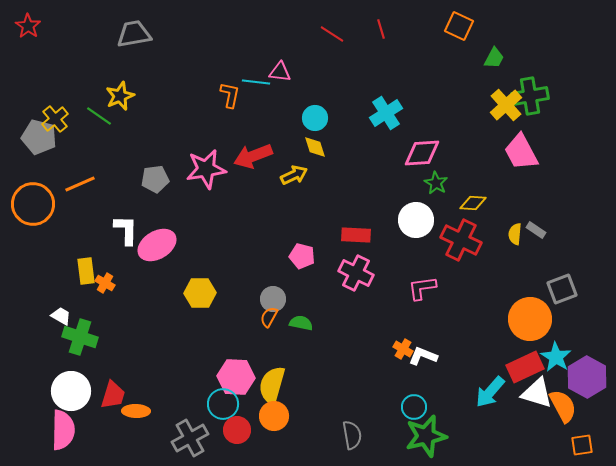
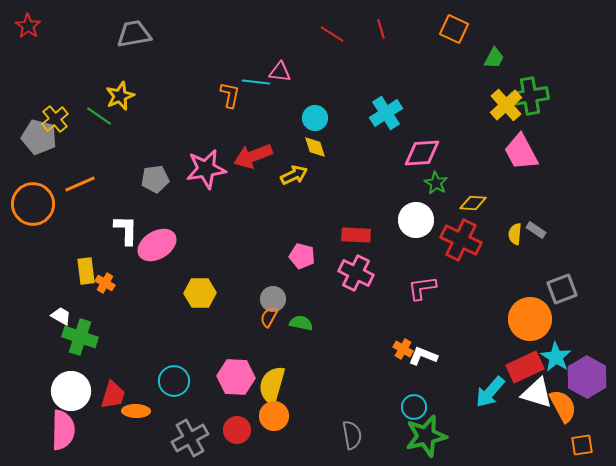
orange square at (459, 26): moved 5 px left, 3 px down
cyan circle at (223, 404): moved 49 px left, 23 px up
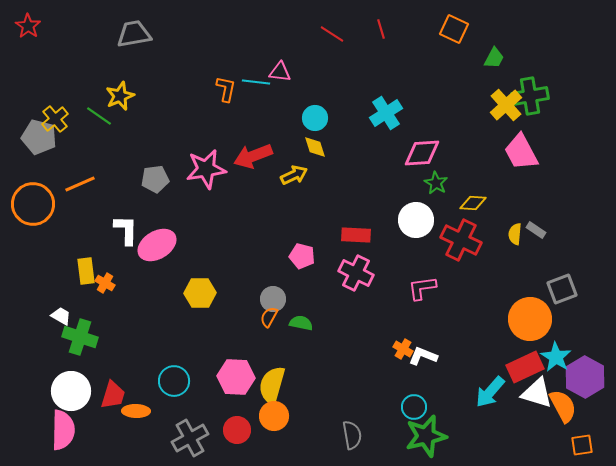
orange L-shape at (230, 95): moved 4 px left, 6 px up
purple hexagon at (587, 377): moved 2 px left
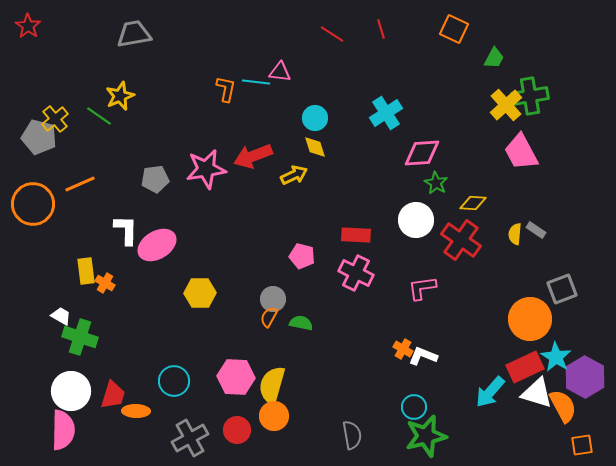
red cross at (461, 240): rotated 9 degrees clockwise
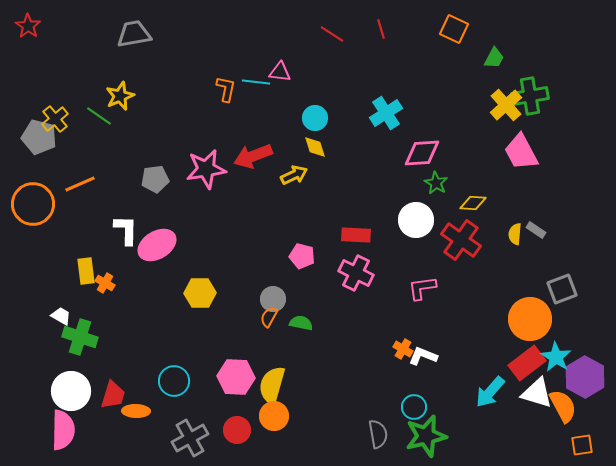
red rectangle at (525, 367): moved 2 px right, 4 px up; rotated 12 degrees counterclockwise
gray semicircle at (352, 435): moved 26 px right, 1 px up
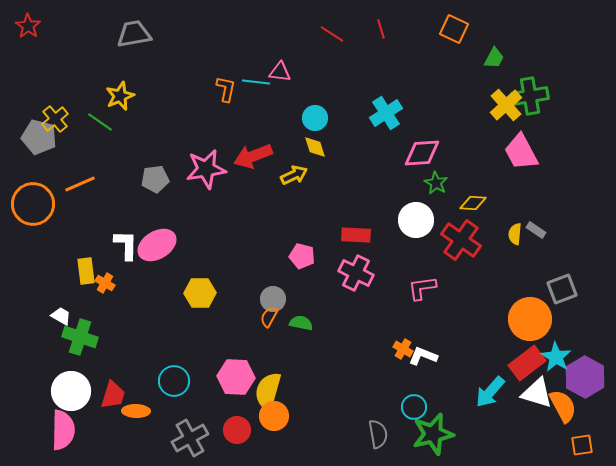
green line at (99, 116): moved 1 px right, 6 px down
white L-shape at (126, 230): moved 15 px down
yellow semicircle at (272, 385): moved 4 px left, 6 px down
green star at (426, 436): moved 7 px right, 2 px up
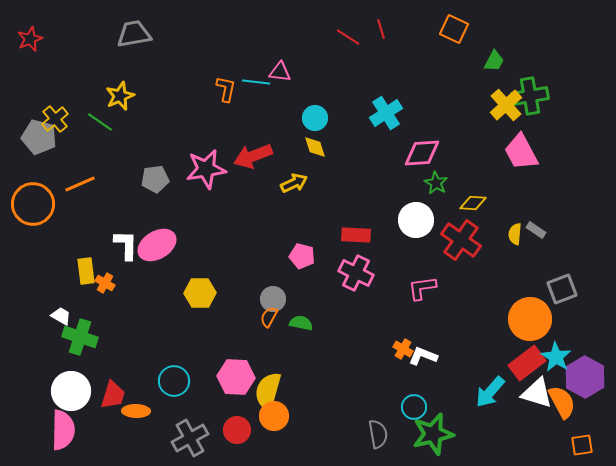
red star at (28, 26): moved 2 px right, 13 px down; rotated 15 degrees clockwise
red line at (332, 34): moved 16 px right, 3 px down
green trapezoid at (494, 58): moved 3 px down
yellow arrow at (294, 175): moved 8 px down
orange semicircle at (563, 406): moved 1 px left, 4 px up
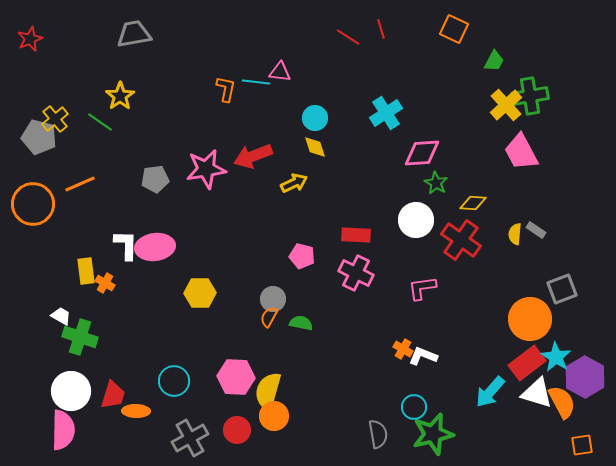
yellow star at (120, 96): rotated 12 degrees counterclockwise
pink ellipse at (157, 245): moved 2 px left, 2 px down; rotated 24 degrees clockwise
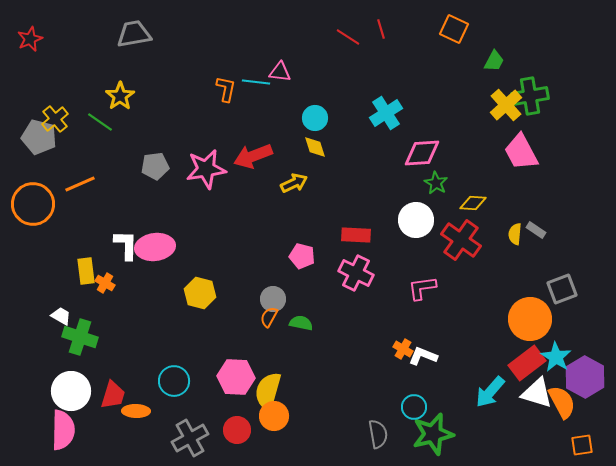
gray pentagon at (155, 179): moved 13 px up
yellow hexagon at (200, 293): rotated 16 degrees clockwise
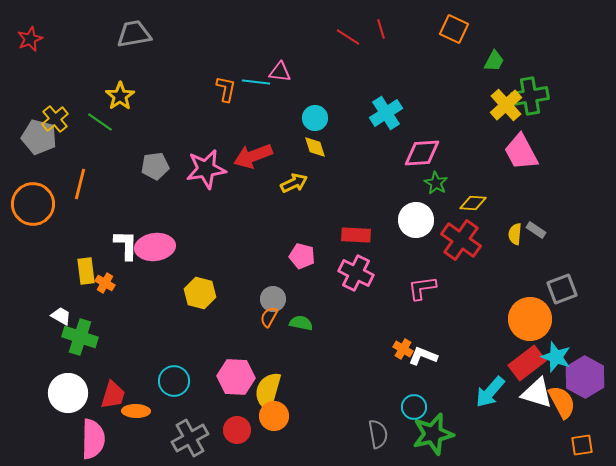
orange line at (80, 184): rotated 52 degrees counterclockwise
cyan star at (556, 357): rotated 12 degrees counterclockwise
white circle at (71, 391): moved 3 px left, 2 px down
pink semicircle at (63, 430): moved 30 px right, 9 px down
